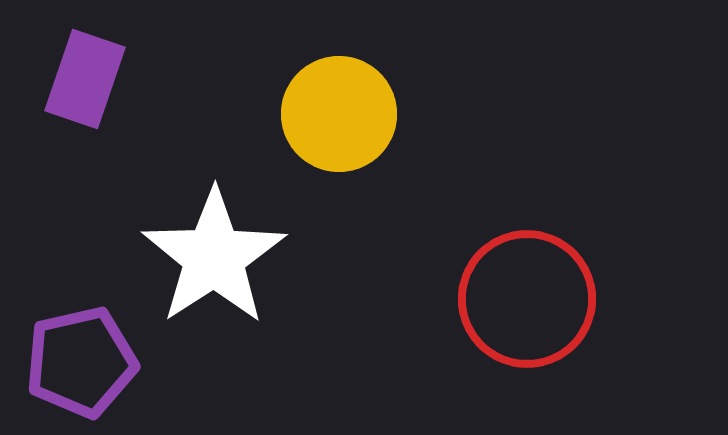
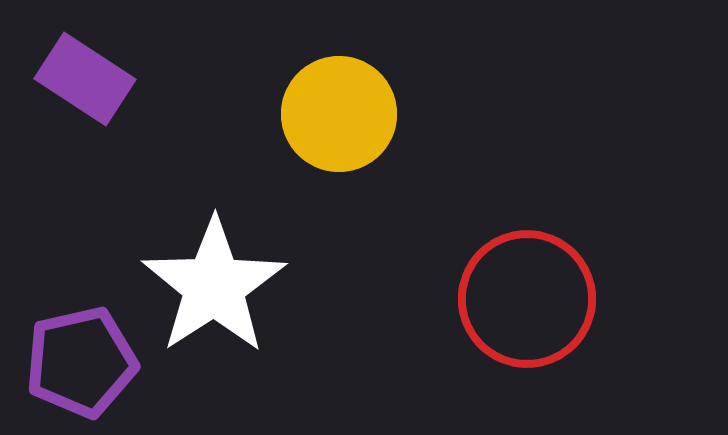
purple rectangle: rotated 76 degrees counterclockwise
white star: moved 29 px down
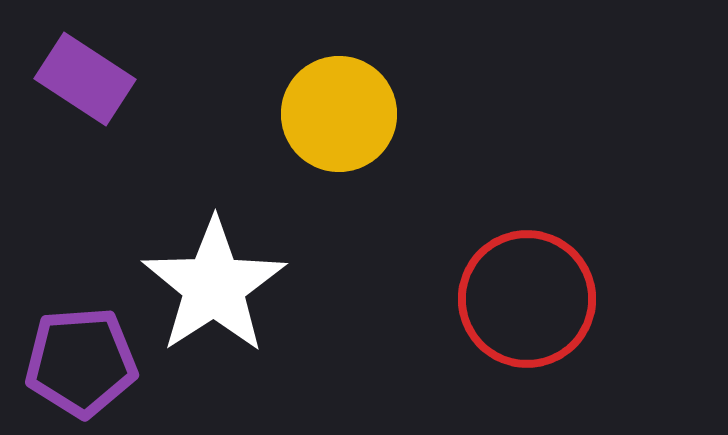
purple pentagon: rotated 9 degrees clockwise
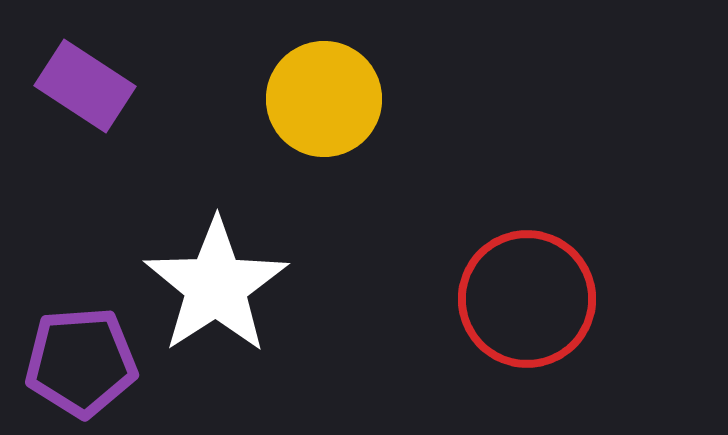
purple rectangle: moved 7 px down
yellow circle: moved 15 px left, 15 px up
white star: moved 2 px right
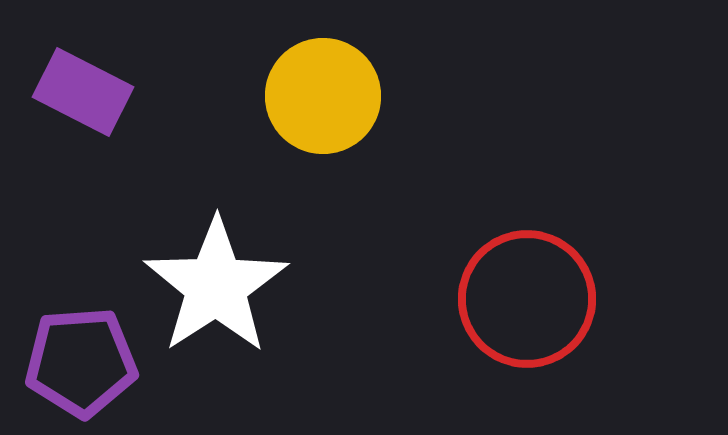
purple rectangle: moved 2 px left, 6 px down; rotated 6 degrees counterclockwise
yellow circle: moved 1 px left, 3 px up
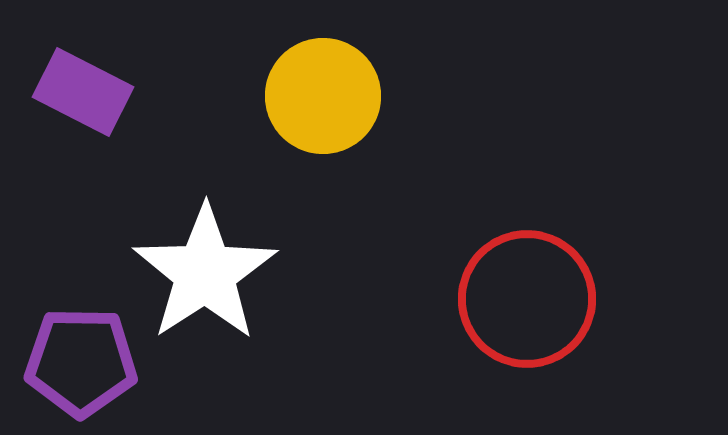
white star: moved 11 px left, 13 px up
purple pentagon: rotated 5 degrees clockwise
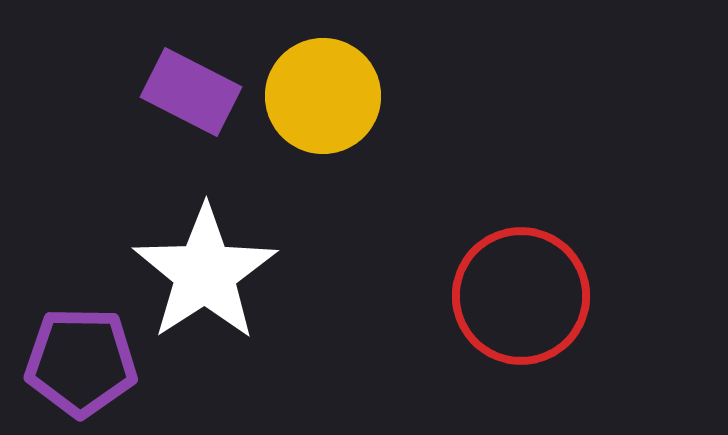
purple rectangle: moved 108 px right
red circle: moved 6 px left, 3 px up
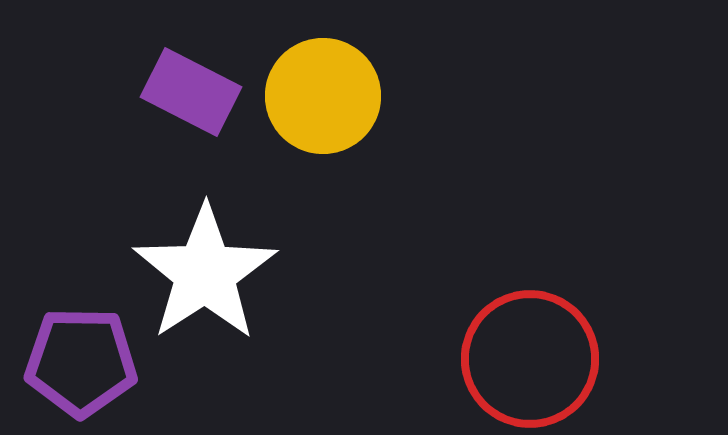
red circle: moved 9 px right, 63 px down
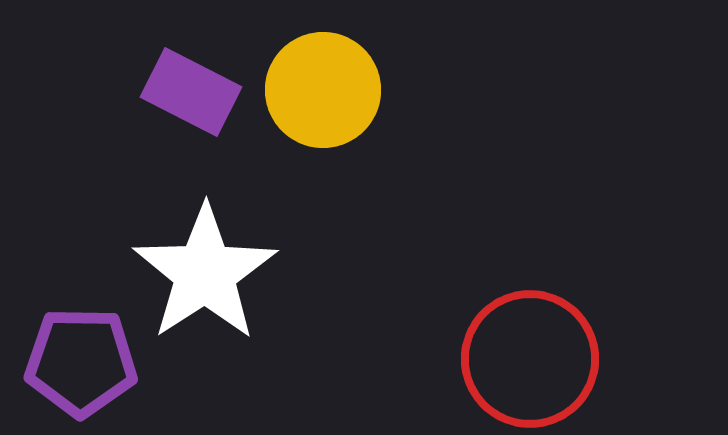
yellow circle: moved 6 px up
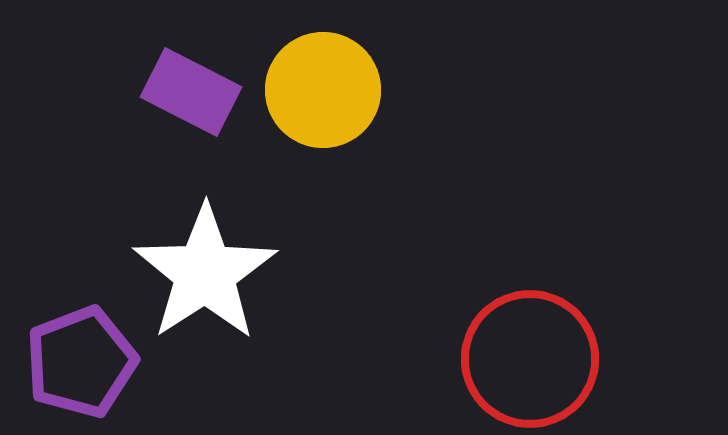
purple pentagon: rotated 22 degrees counterclockwise
